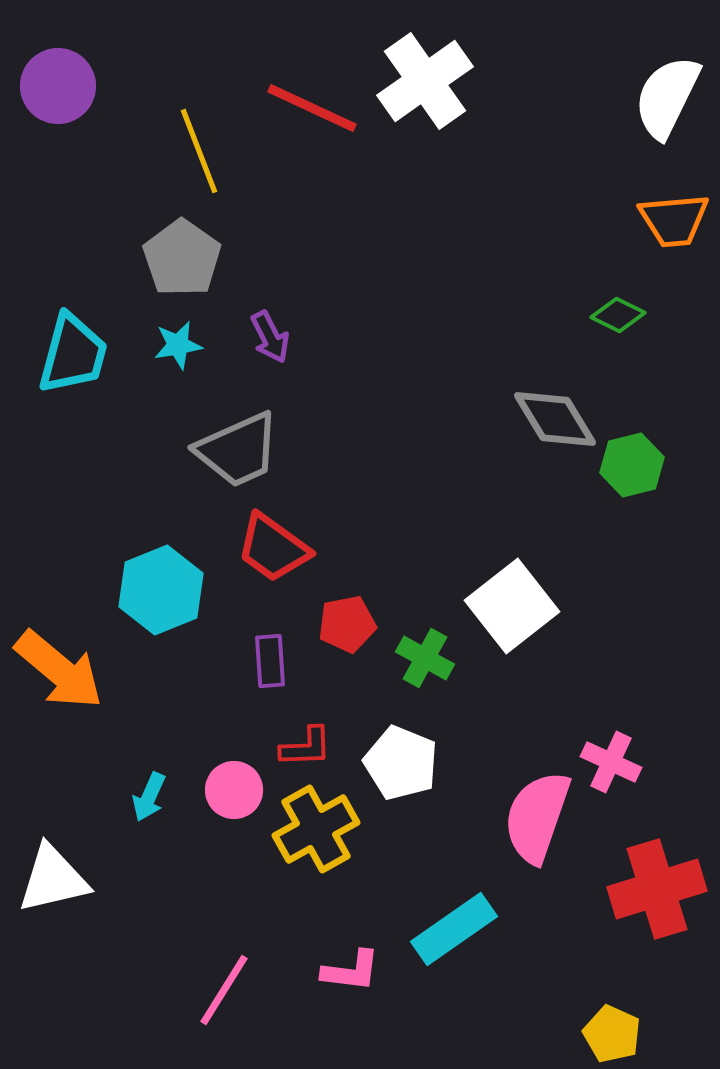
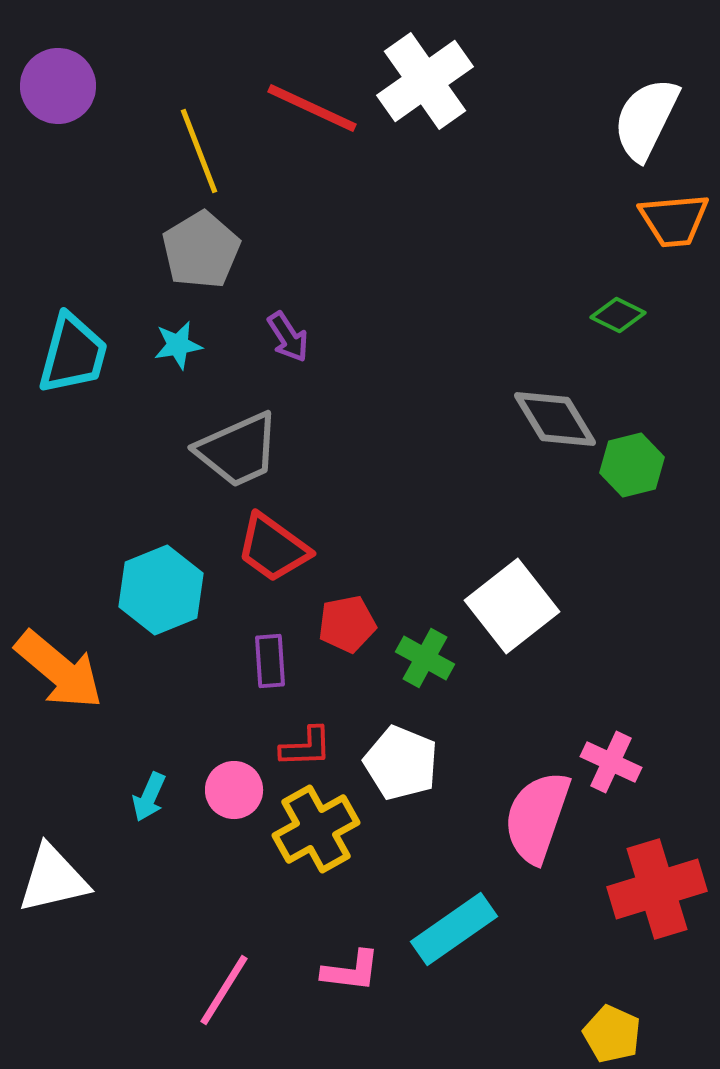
white semicircle: moved 21 px left, 22 px down
gray pentagon: moved 19 px right, 8 px up; rotated 6 degrees clockwise
purple arrow: moved 18 px right; rotated 6 degrees counterclockwise
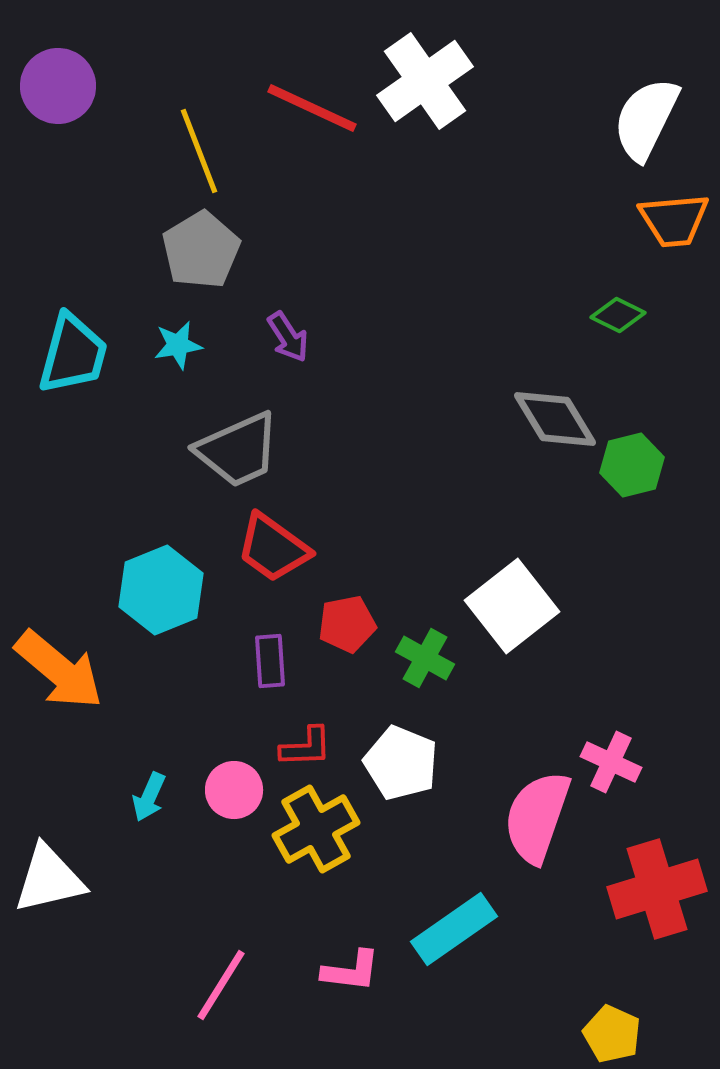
white triangle: moved 4 px left
pink line: moved 3 px left, 5 px up
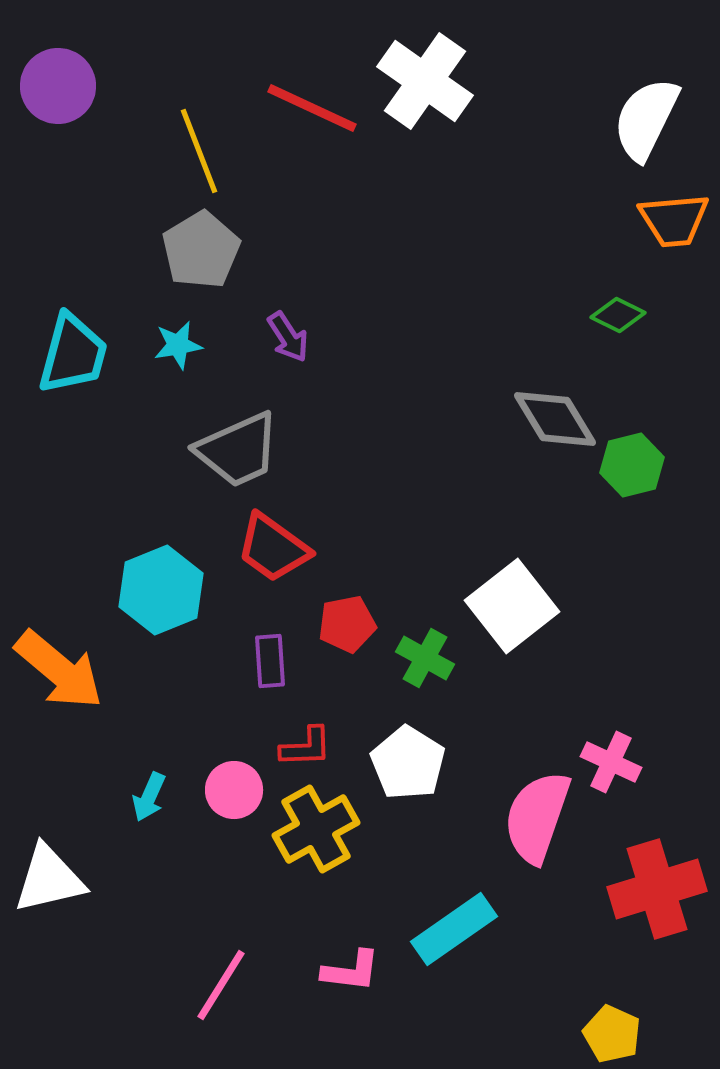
white cross: rotated 20 degrees counterclockwise
white pentagon: moved 7 px right; rotated 10 degrees clockwise
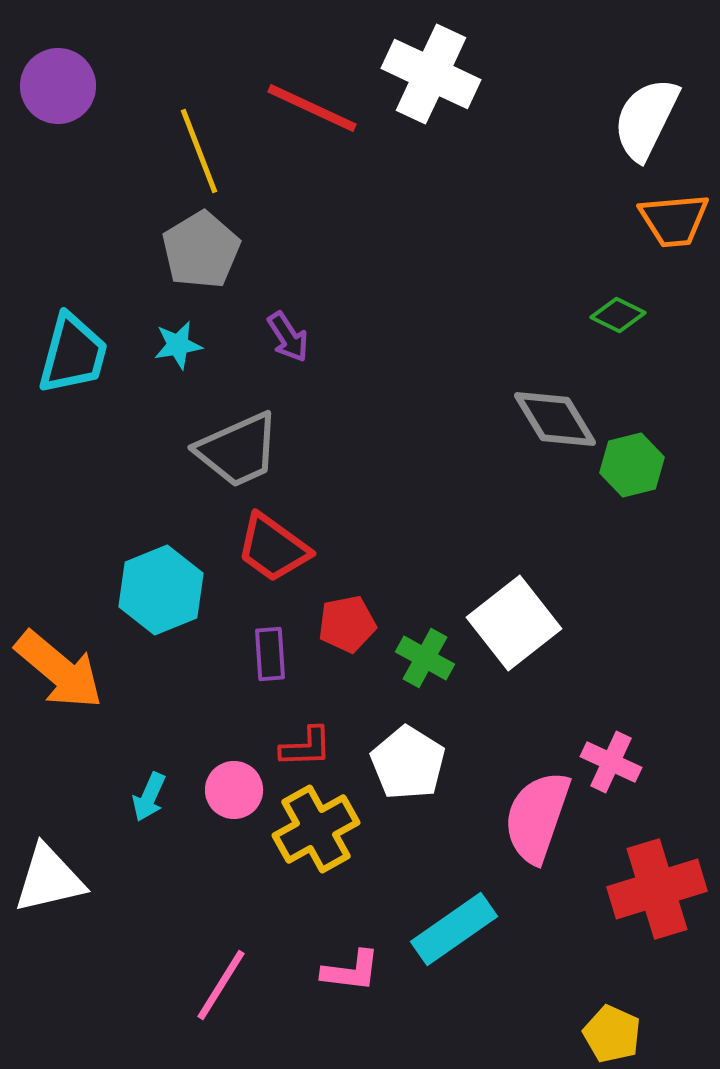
white cross: moved 6 px right, 7 px up; rotated 10 degrees counterclockwise
white square: moved 2 px right, 17 px down
purple rectangle: moved 7 px up
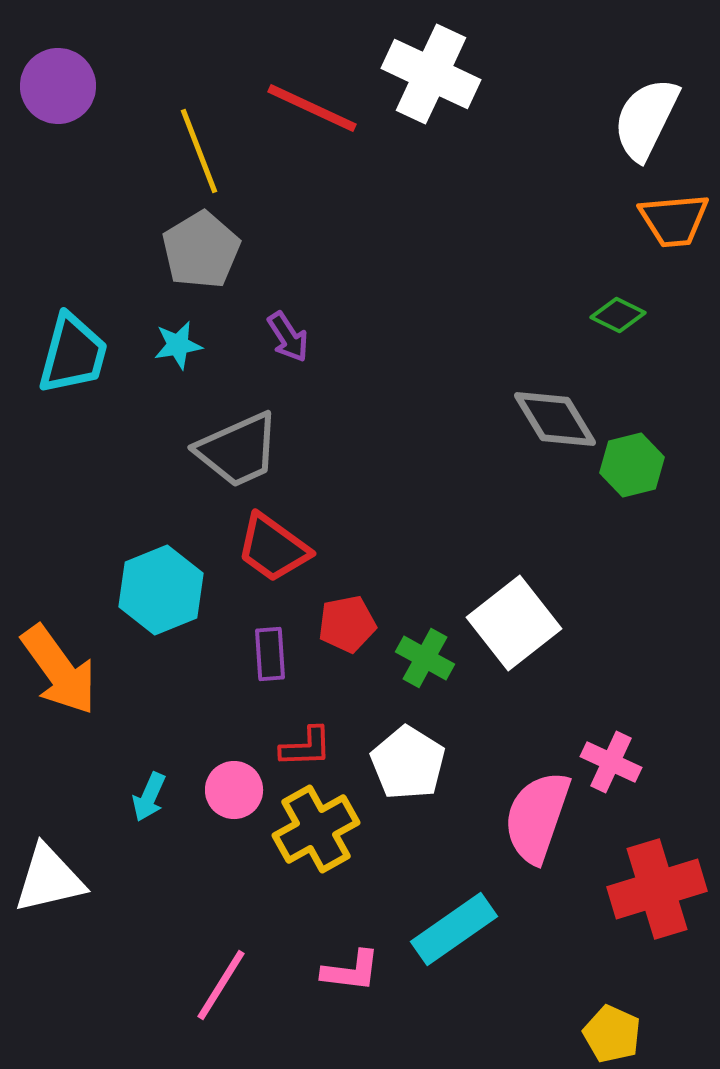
orange arrow: rotated 14 degrees clockwise
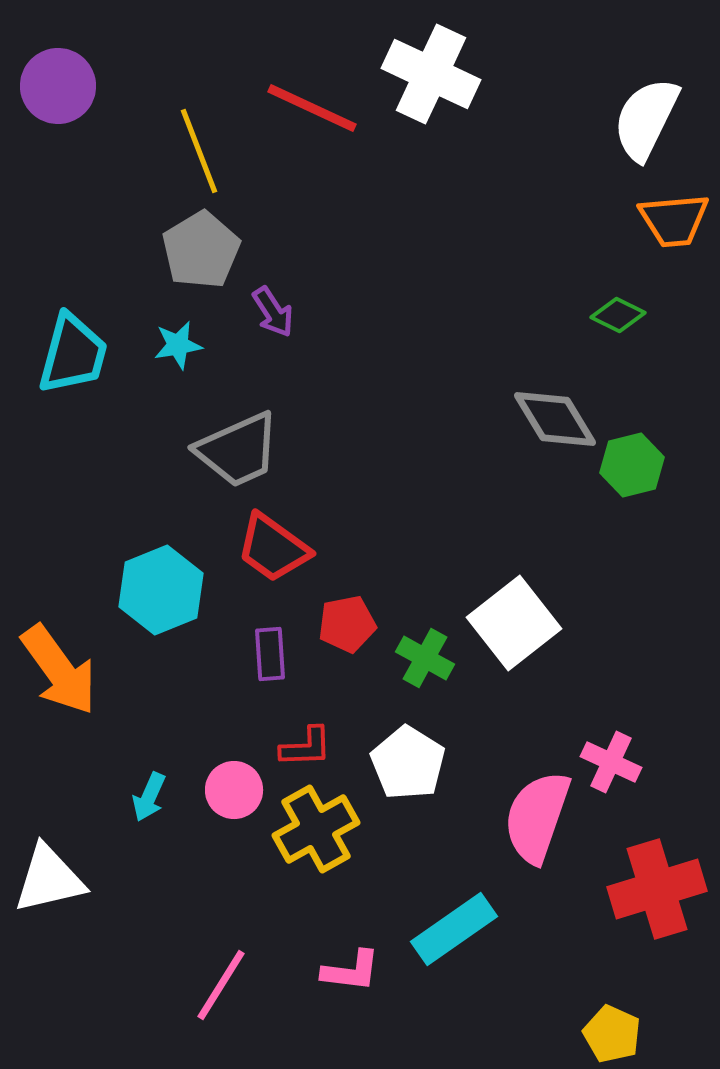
purple arrow: moved 15 px left, 25 px up
